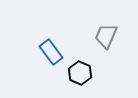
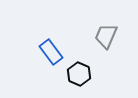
black hexagon: moved 1 px left, 1 px down
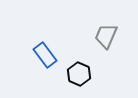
blue rectangle: moved 6 px left, 3 px down
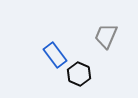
blue rectangle: moved 10 px right
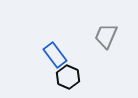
black hexagon: moved 11 px left, 3 px down
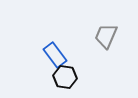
black hexagon: moved 3 px left; rotated 15 degrees counterclockwise
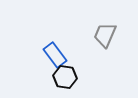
gray trapezoid: moved 1 px left, 1 px up
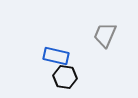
blue rectangle: moved 1 px right, 1 px down; rotated 40 degrees counterclockwise
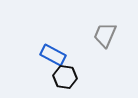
blue rectangle: moved 3 px left, 1 px up; rotated 15 degrees clockwise
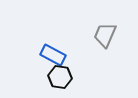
black hexagon: moved 5 px left
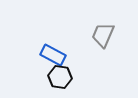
gray trapezoid: moved 2 px left
